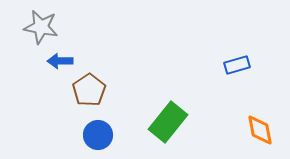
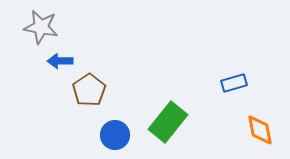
blue rectangle: moved 3 px left, 18 px down
blue circle: moved 17 px right
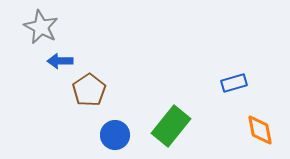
gray star: rotated 16 degrees clockwise
green rectangle: moved 3 px right, 4 px down
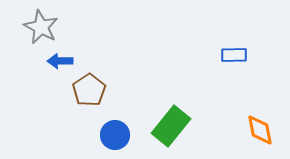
blue rectangle: moved 28 px up; rotated 15 degrees clockwise
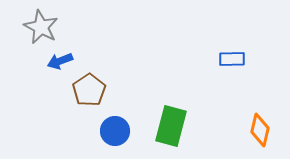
blue rectangle: moved 2 px left, 4 px down
blue arrow: rotated 20 degrees counterclockwise
green rectangle: rotated 24 degrees counterclockwise
orange diamond: rotated 24 degrees clockwise
blue circle: moved 4 px up
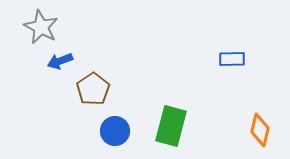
brown pentagon: moved 4 px right, 1 px up
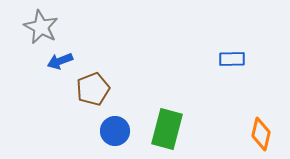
brown pentagon: rotated 12 degrees clockwise
green rectangle: moved 4 px left, 3 px down
orange diamond: moved 1 px right, 4 px down
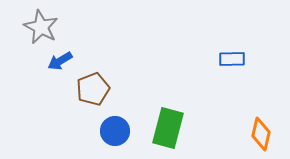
blue arrow: rotated 10 degrees counterclockwise
green rectangle: moved 1 px right, 1 px up
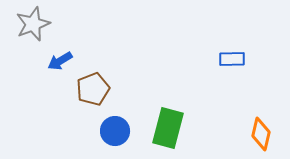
gray star: moved 8 px left, 3 px up; rotated 24 degrees clockwise
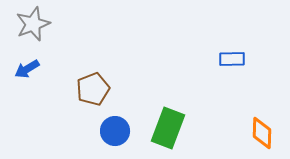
blue arrow: moved 33 px left, 8 px down
green rectangle: rotated 6 degrees clockwise
orange diamond: moved 1 px right, 1 px up; rotated 12 degrees counterclockwise
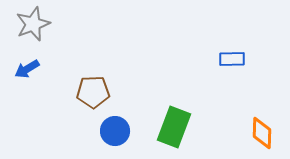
brown pentagon: moved 3 px down; rotated 20 degrees clockwise
green rectangle: moved 6 px right, 1 px up
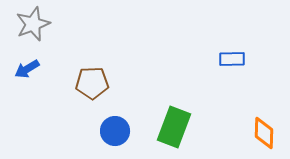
brown pentagon: moved 1 px left, 9 px up
orange diamond: moved 2 px right
